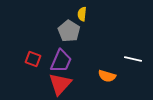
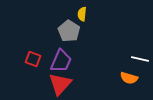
white line: moved 7 px right
orange semicircle: moved 22 px right, 2 px down
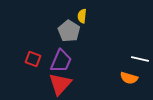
yellow semicircle: moved 2 px down
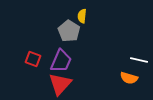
white line: moved 1 px left, 1 px down
